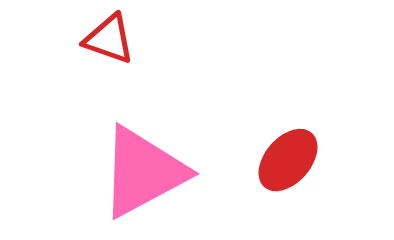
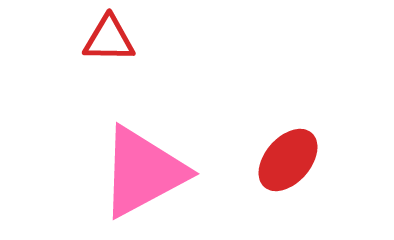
red triangle: rotated 18 degrees counterclockwise
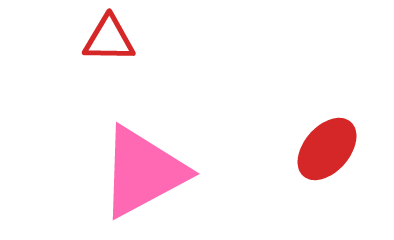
red ellipse: moved 39 px right, 11 px up
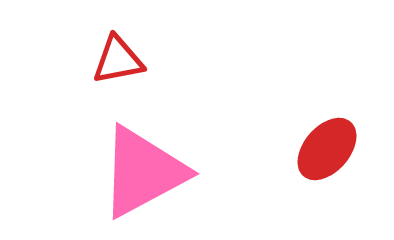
red triangle: moved 9 px right, 21 px down; rotated 12 degrees counterclockwise
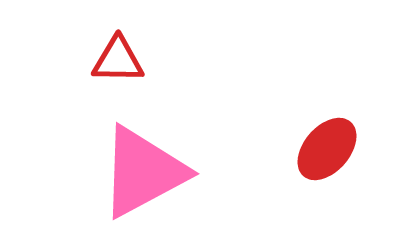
red triangle: rotated 12 degrees clockwise
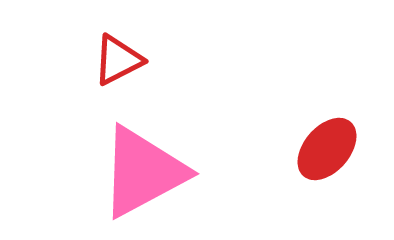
red triangle: rotated 28 degrees counterclockwise
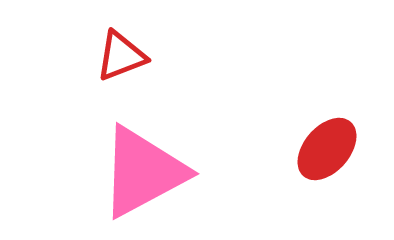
red triangle: moved 3 px right, 4 px up; rotated 6 degrees clockwise
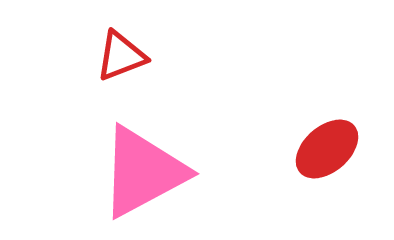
red ellipse: rotated 8 degrees clockwise
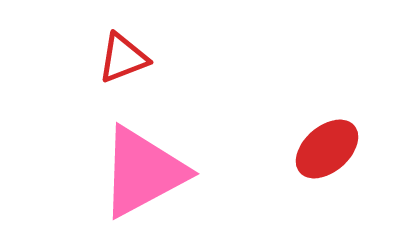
red triangle: moved 2 px right, 2 px down
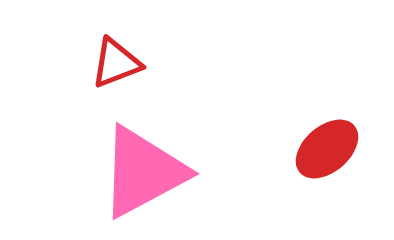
red triangle: moved 7 px left, 5 px down
